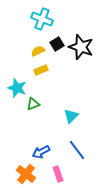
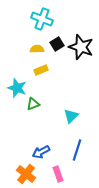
yellow semicircle: moved 1 px left, 2 px up; rotated 24 degrees clockwise
blue line: rotated 55 degrees clockwise
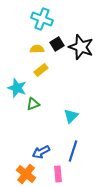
yellow rectangle: rotated 16 degrees counterclockwise
blue line: moved 4 px left, 1 px down
pink rectangle: rotated 14 degrees clockwise
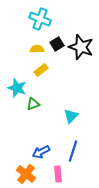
cyan cross: moved 2 px left
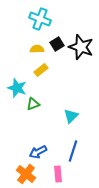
blue arrow: moved 3 px left
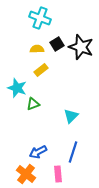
cyan cross: moved 1 px up
blue line: moved 1 px down
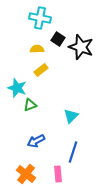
cyan cross: rotated 10 degrees counterclockwise
black square: moved 1 px right, 5 px up; rotated 24 degrees counterclockwise
green triangle: moved 3 px left, 1 px down
blue arrow: moved 2 px left, 11 px up
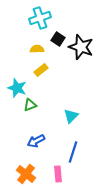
cyan cross: rotated 30 degrees counterclockwise
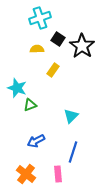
black star: moved 1 px right, 1 px up; rotated 15 degrees clockwise
yellow rectangle: moved 12 px right; rotated 16 degrees counterclockwise
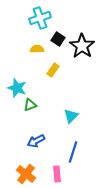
pink rectangle: moved 1 px left
